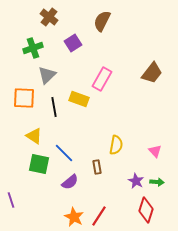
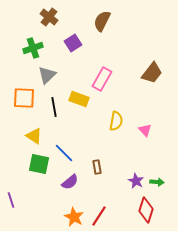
yellow semicircle: moved 24 px up
pink triangle: moved 10 px left, 21 px up
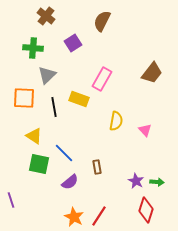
brown cross: moved 3 px left, 1 px up
green cross: rotated 24 degrees clockwise
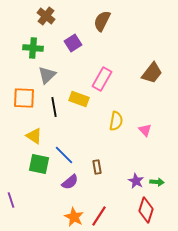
blue line: moved 2 px down
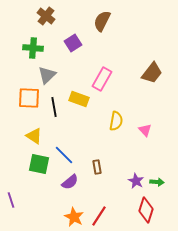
orange square: moved 5 px right
